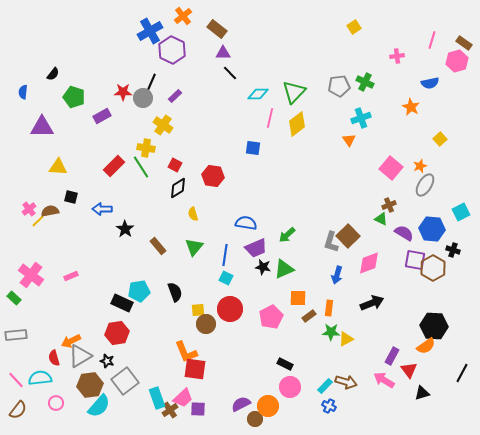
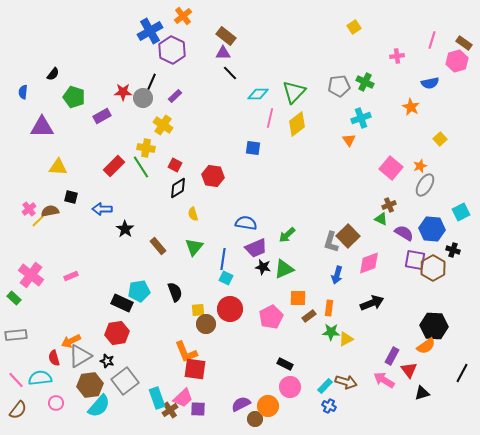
brown rectangle at (217, 29): moved 9 px right, 7 px down
blue line at (225, 255): moved 2 px left, 4 px down
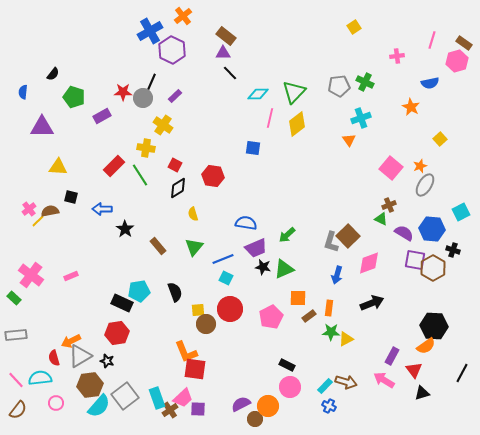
green line at (141, 167): moved 1 px left, 8 px down
blue line at (223, 259): rotated 60 degrees clockwise
black rectangle at (285, 364): moved 2 px right, 1 px down
red triangle at (409, 370): moved 5 px right
gray square at (125, 381): moved 15 px down
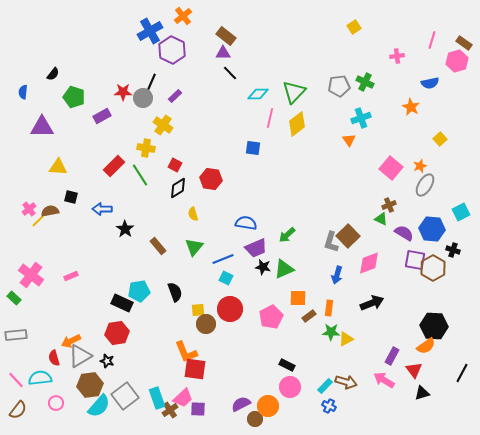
red hexagon at (213, 176): moved 2 px left, 3 px down
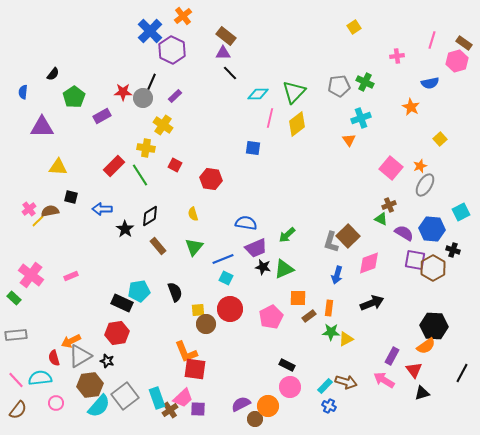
blue cross at (150, 31): rotated 15 degrees counterclockwise
green pentagon at (74, 97): rotated 20 degrees clockwise
black diamond at (178, 188): moved 28 px left, 28 px down
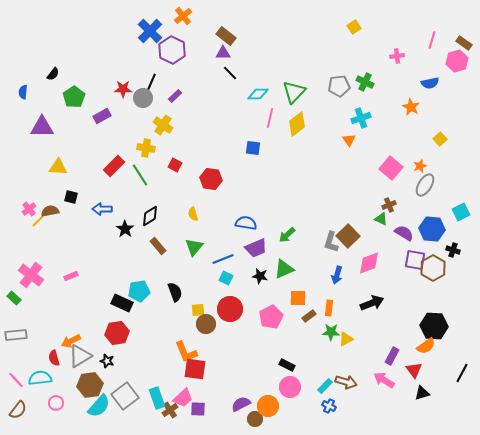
red star at (123, 92): moved 3 px up
black star at (263, 267): moved 3 px left, 9 px down
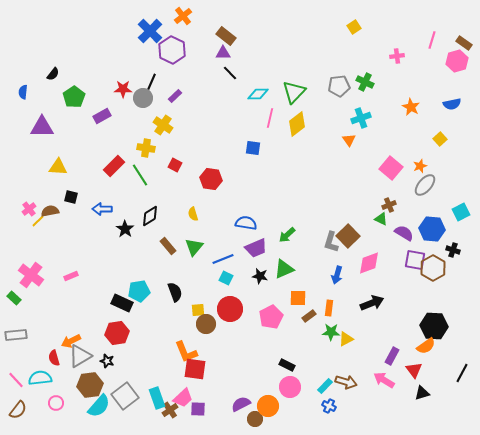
blue semicircle at (430, 83): moved 22 px right, 21 px down
gray ellipse at (425, 185): rotated 10 degrees clockwise
brown rectangle at (158, 246): moved 10 px right
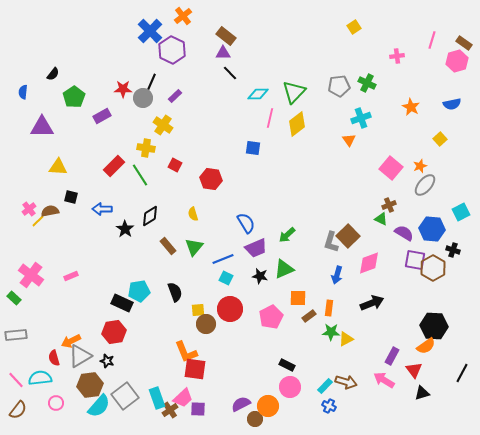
green cross at (365, 82): moved 2 px right, 1 px down
blue semicircle at (246, 223): rotated 50 degrees clockwise
red hexagon at (117, 333): moved 3 px left, 1 px up
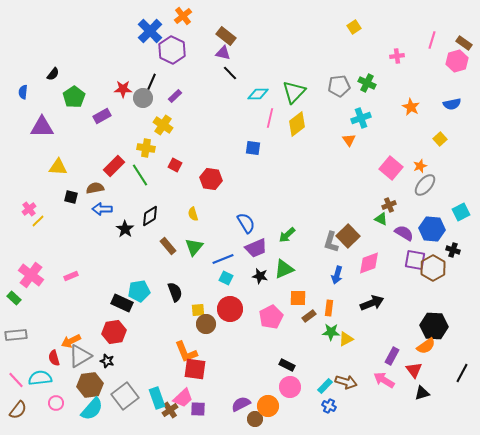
purple triangle at (223, 53): rotated 14 degrees clockwise
brown semicircle at (50, 211): moved 45 px right, 23 px up
cyan semicircle at (99, 406): moved 7 px left, 3 px down
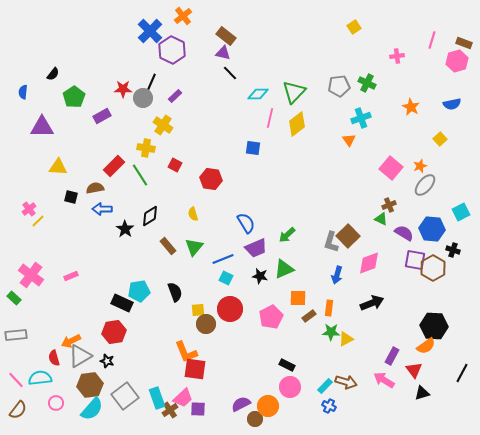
brown rectangle at (464, 43): rotated 14 degrees counterclockwise
